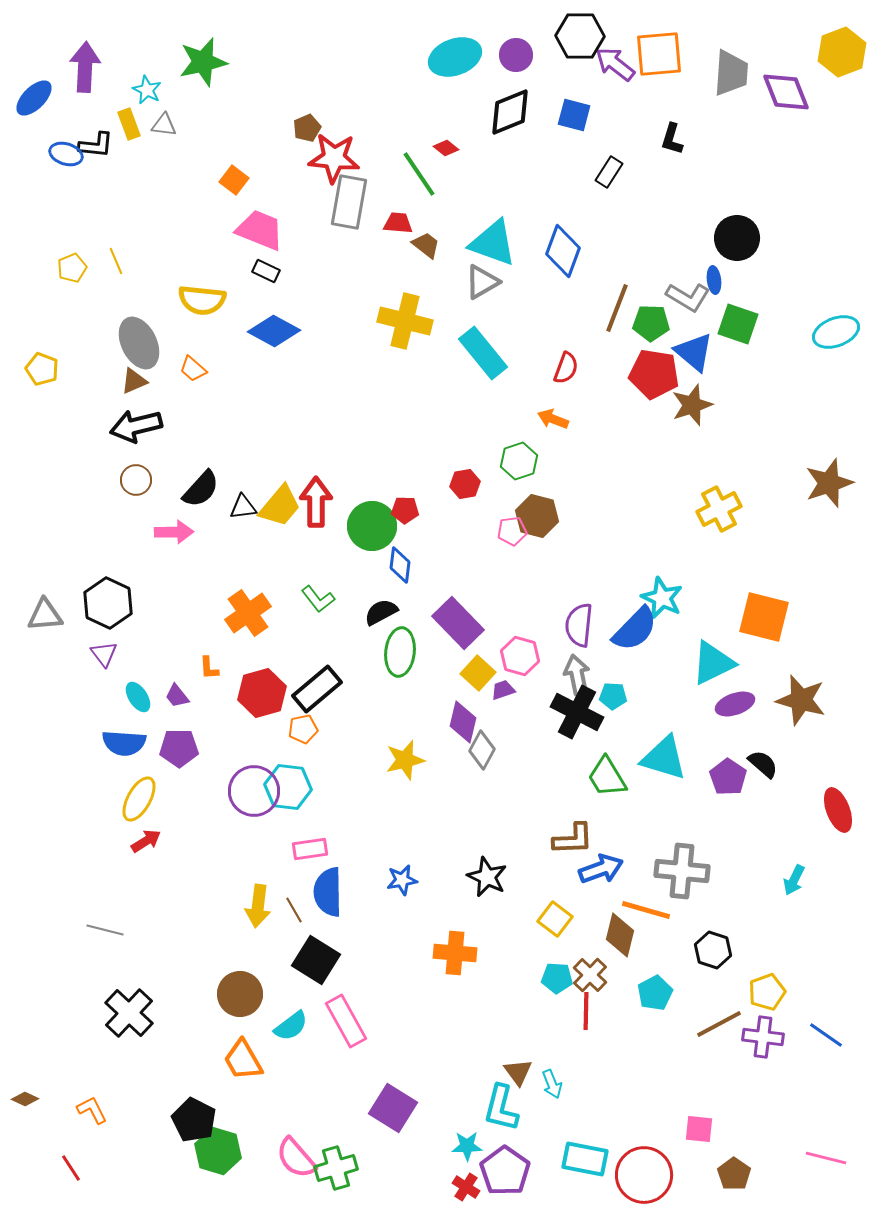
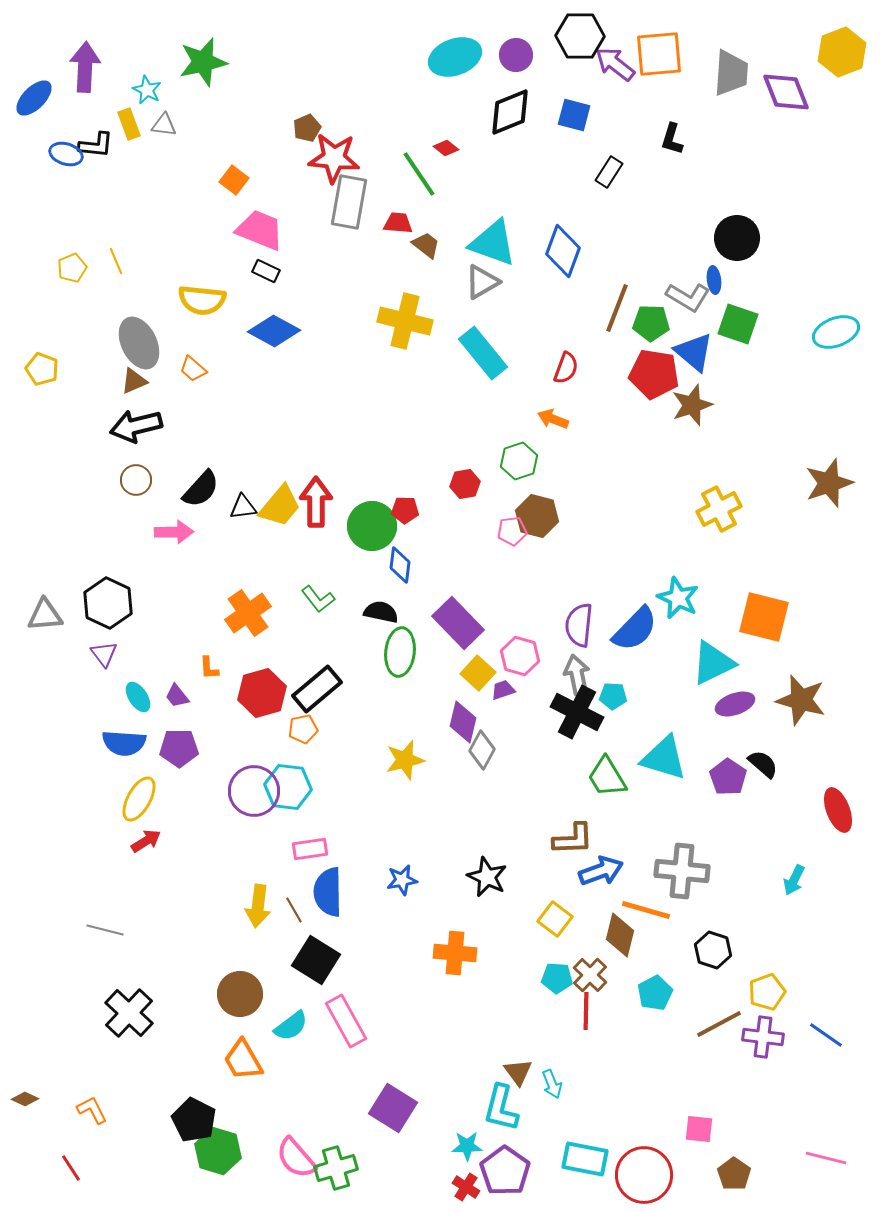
cyan star at (662, 598): moved 16 px right
black semicircle at (381, 612): rotated 40 degrees clockwise
blue arrow at (601, 869): moved 2 px down
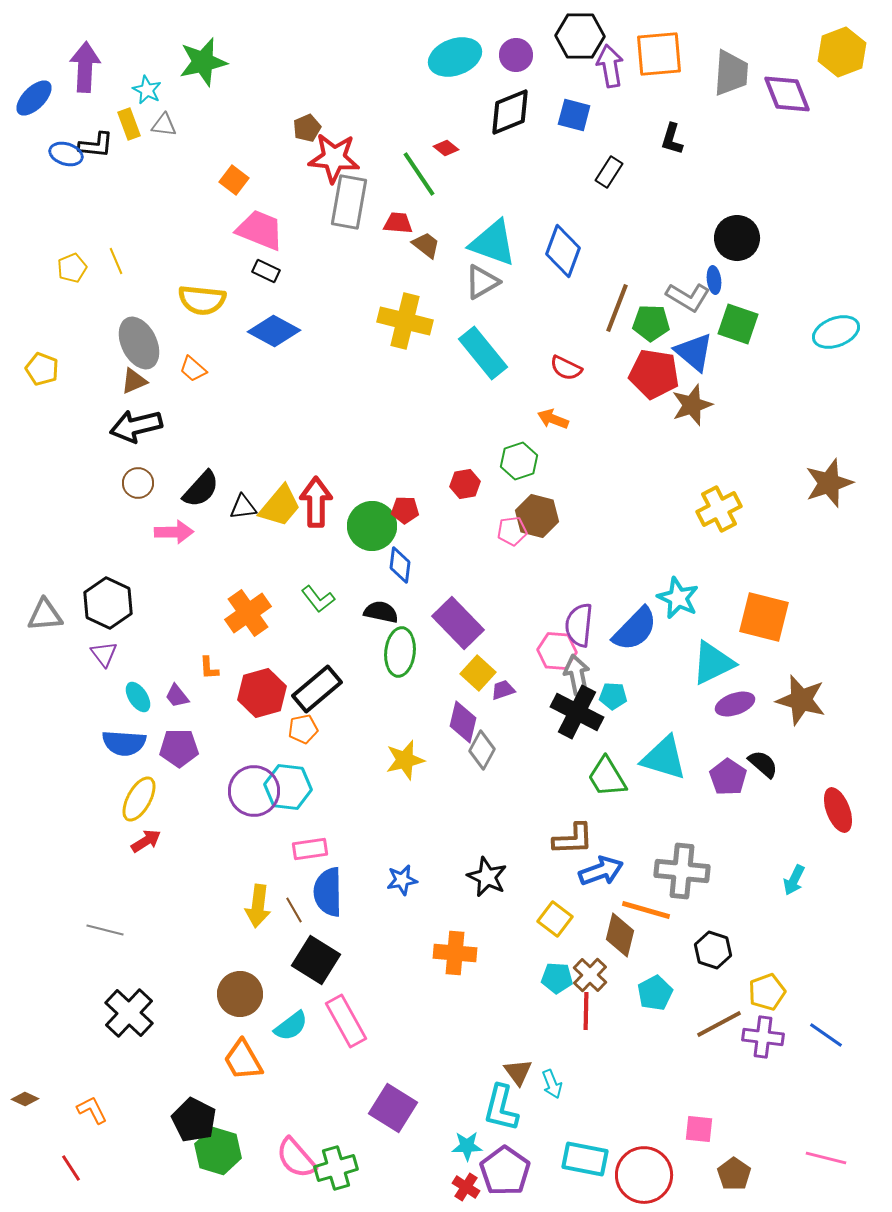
purple arrow at (615, 64): moved 5 px left, 2 px down; rotated 42 degrees clockwise
purple diamond at (786, 92): moved 1 px right, 2 px down
red semicircle at (566, 368): rotated 96 degrees clockwise
brown circle at (136, 480): moved 2 px right, 3 px down
pink hexagon at (520, 656): moved 37 px right, 5 px up; rotated 12 degrees counterclockwise
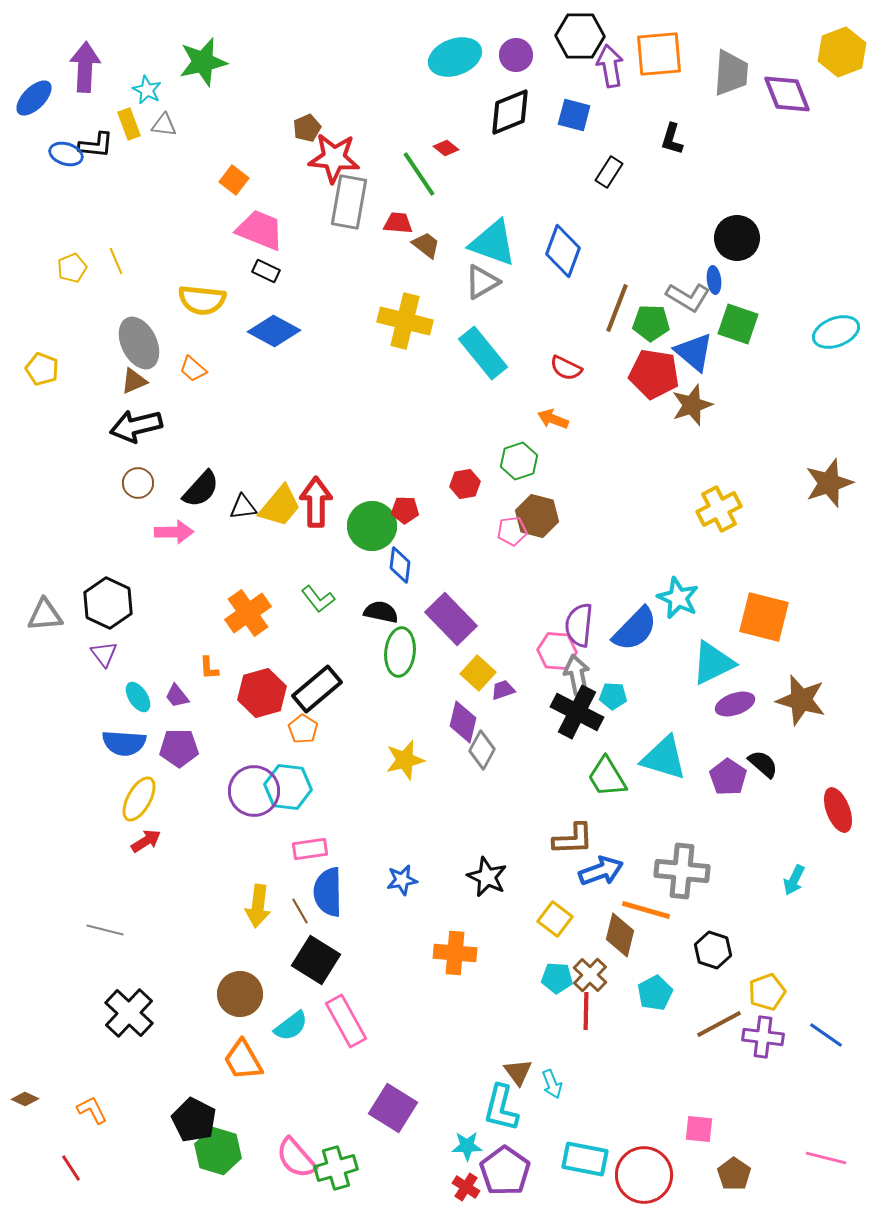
purple rectangle at (458, 623): moved 7 px left, 4 px up
orange pentagon at (303, 729): rotated 28 degrees counterclockwise
brown line at (294, 910): moved 6 px right, 1 px down
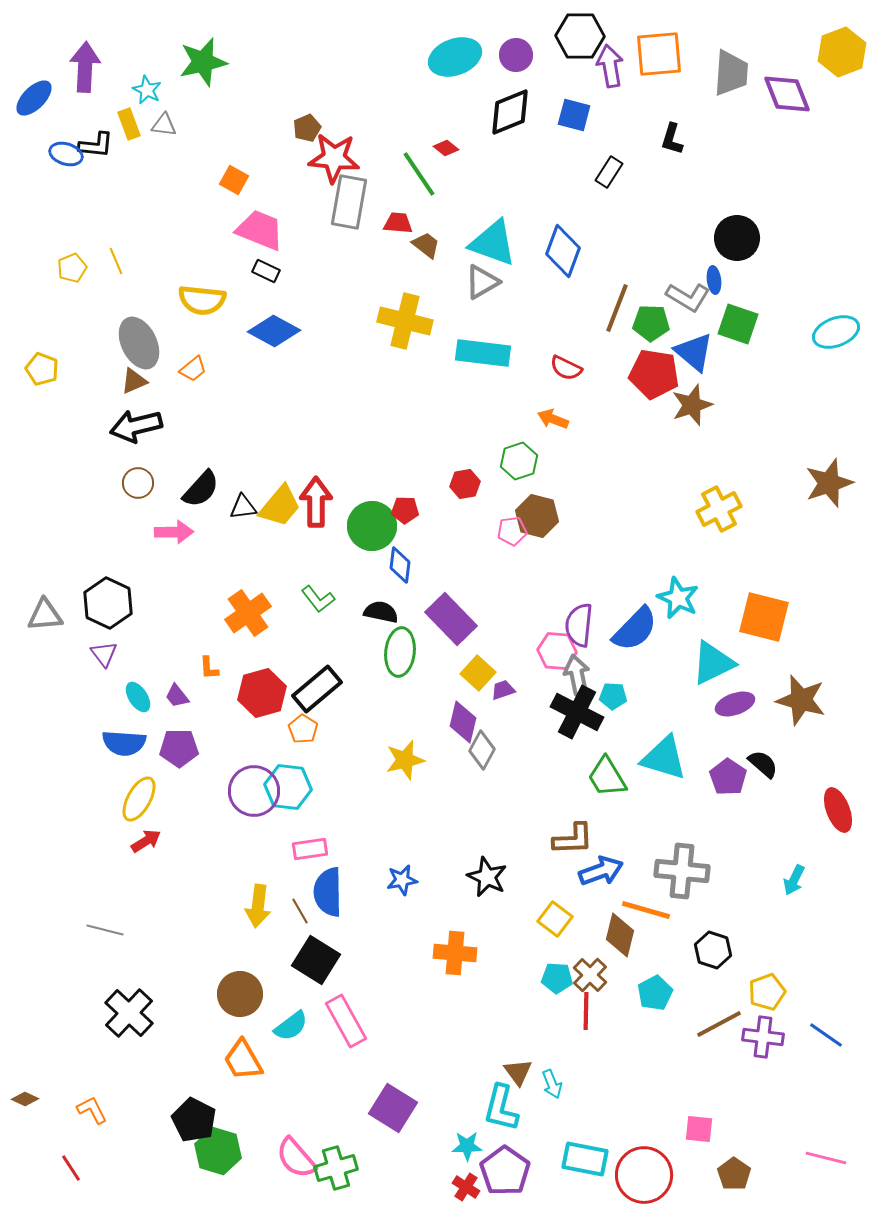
orange square at (234, 180): rotated 8 degrees counterclockwise
cyan rectangle at (483, 353): rotated 44 degrees counterclockwise
orange trapezoid at (193, 369): rotated 80 degrees counterclockwise
